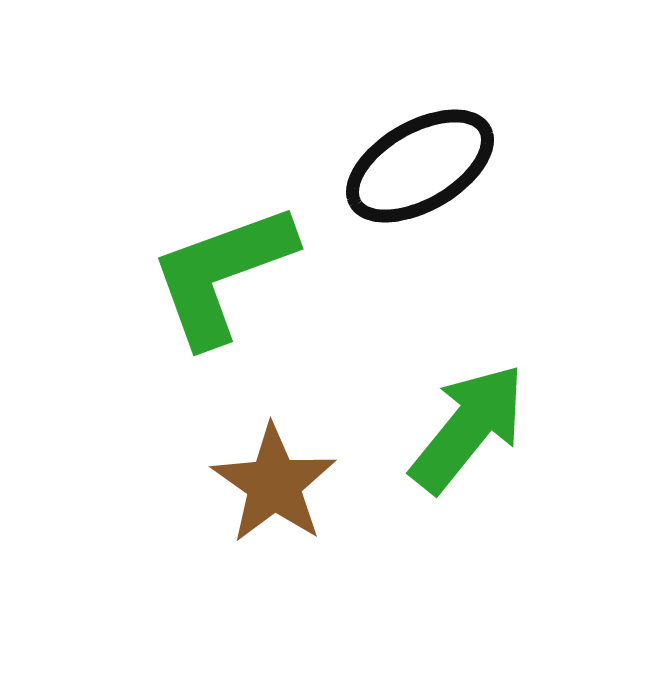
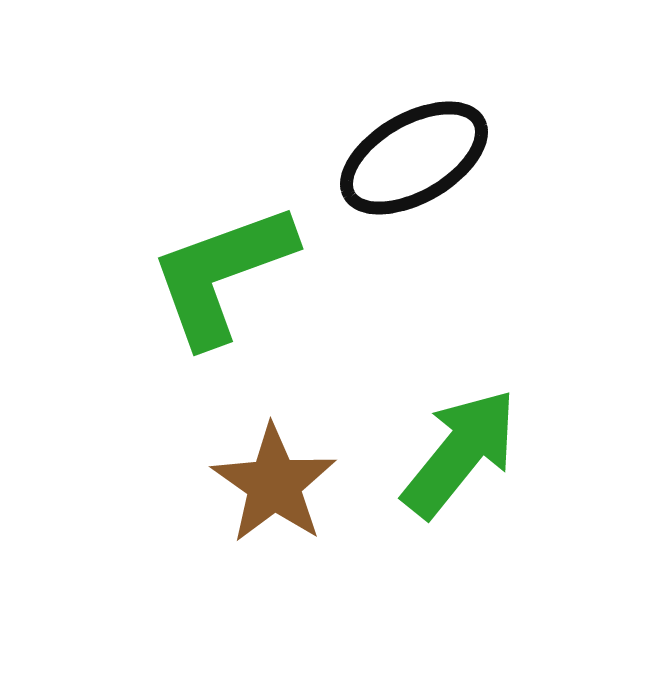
black ellipse: moved 6 px left, 8 px up
green arrow: moved 8 px left, 25 px down
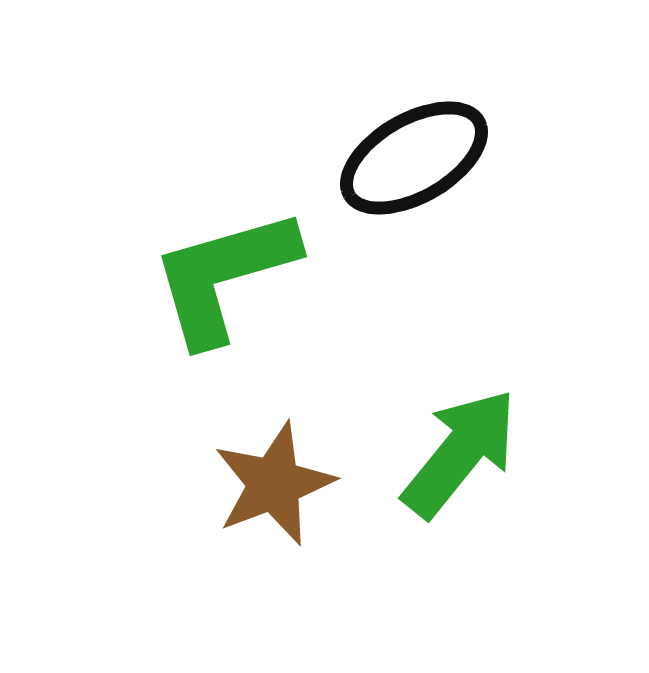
green L-shape: moved 2 px right, 2 px down; rotated 4 degrees clockwise
brown star: rotated 16 degrees clockwise
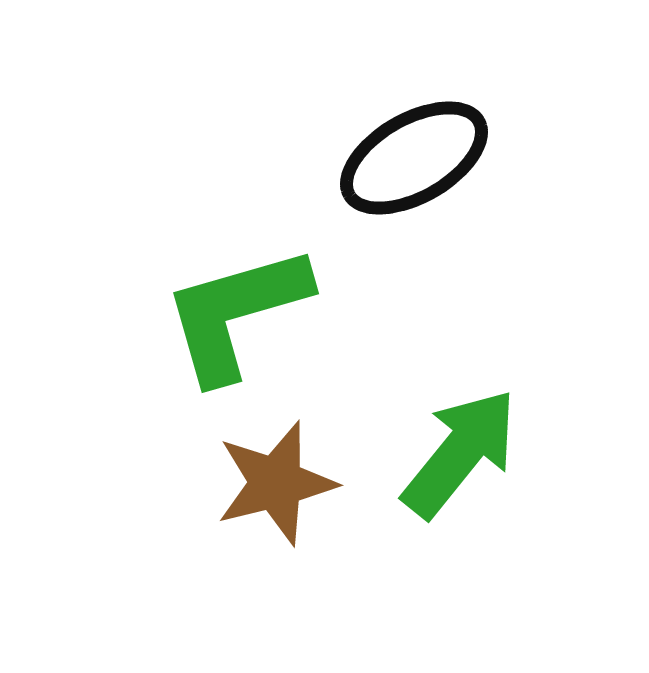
green L-shape: moved 12 px right, 37 px down
brown star: moved 2 px right, 1 px up; rotated 7 degrees clockwise
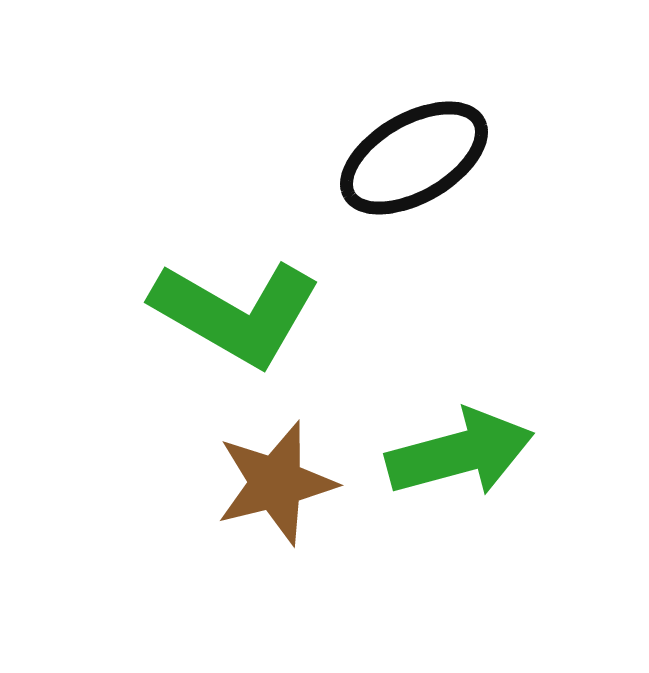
green L-shape: rotated 134 degrees counterclockwise
green arrow: rotated 36 degrees clockwise
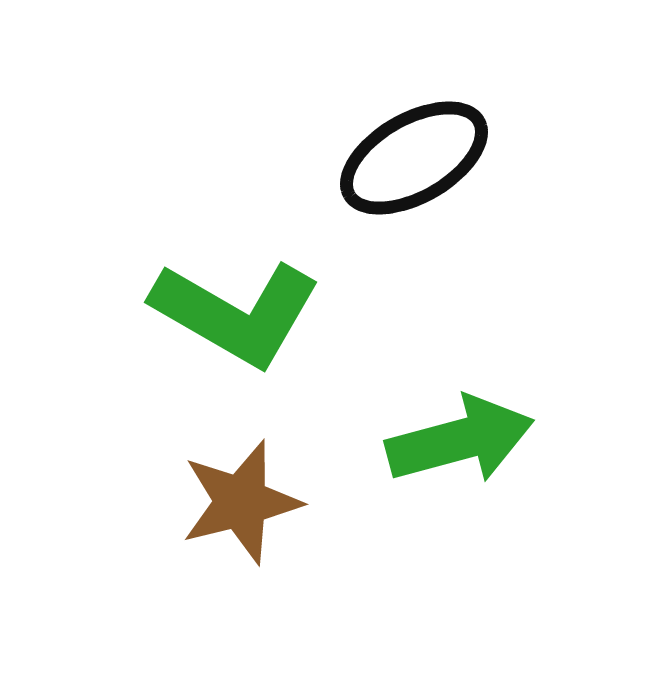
green arrow: moved 13 px up
brown star: moved 35 px left, 19 px down
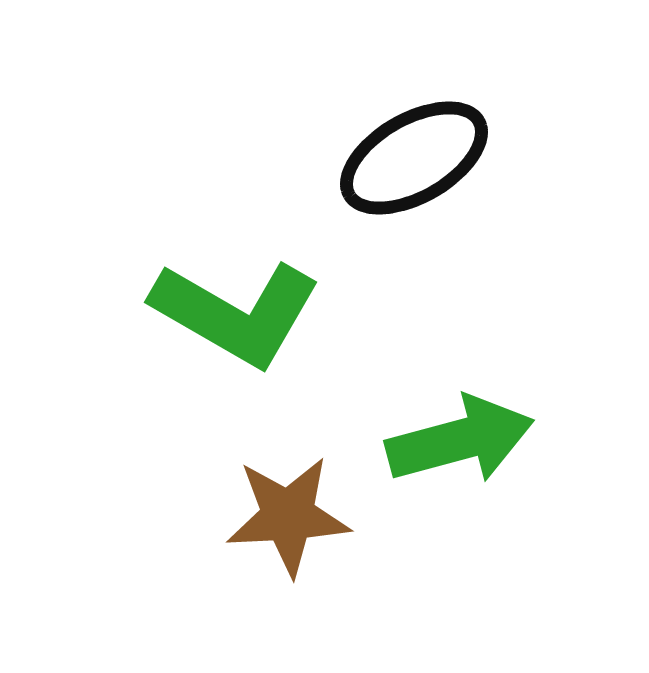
brown star: moved 47 px right, 14 px down; rotated 11 degrees clockwise
